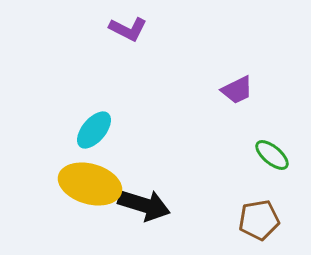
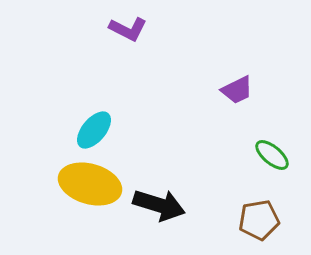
black arrow: moved 15 px right
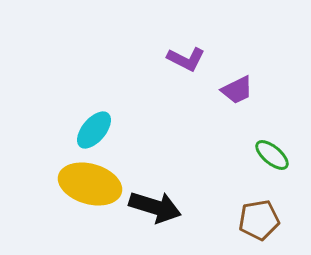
purple L-shape: moved 58 px right, 30 px down
black arrow: moved 4 px left, 2 px down
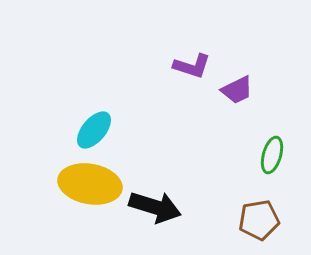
purple L-shape: moved 6 px right, 7 px down; rotated 9 degrees counterclockwise
green ellipse: rotated 66 degrees clockwise
yellow ellipse: rotated 6 degrees counterclockwise
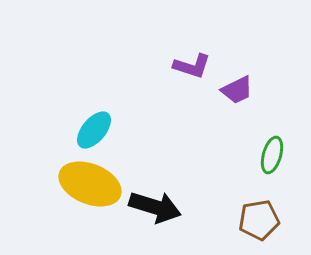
yellow ellipse: rotated 12 degrees clockwise
